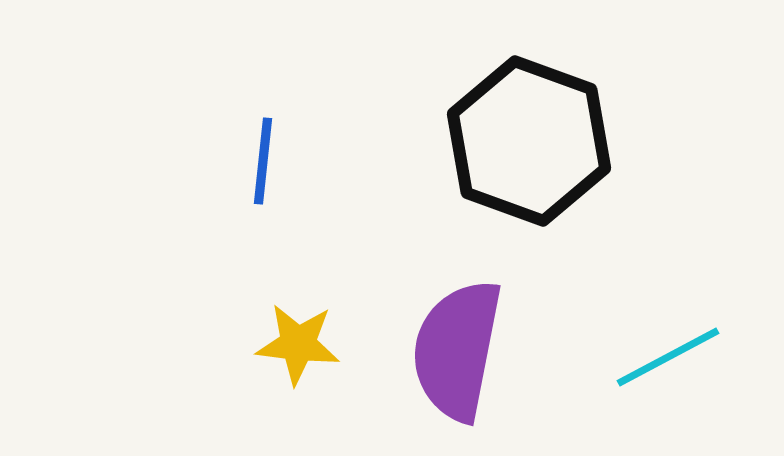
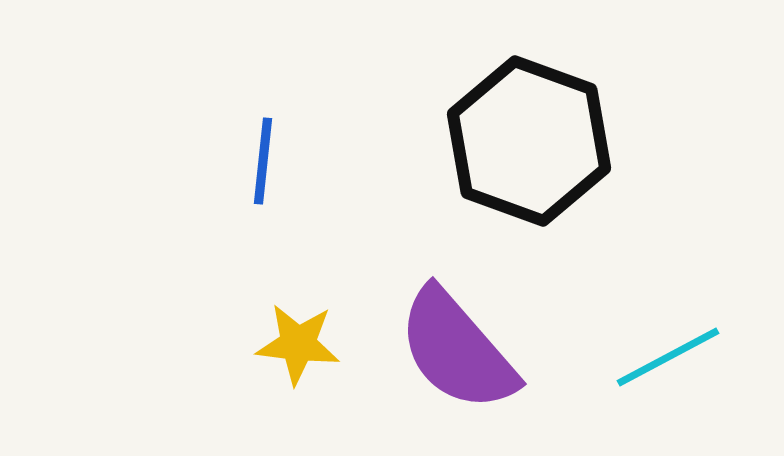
purple semicircle: rotated 52 degrees counterclockwise
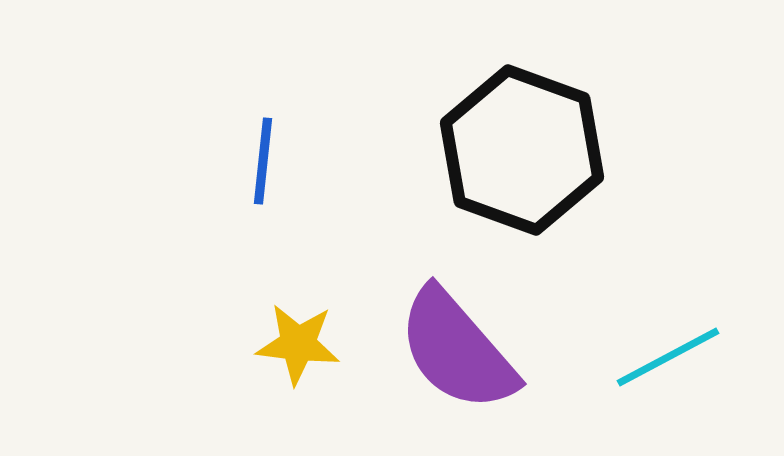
black hexagon: moved 7 px left, 9 px down
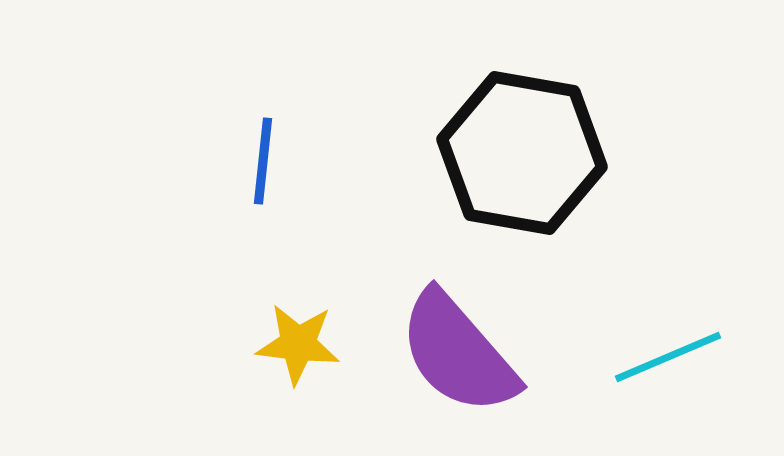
black hexagon: moved 3 px down; rotated 10 degrees counterclockwise
purple semicircle: moved 1 px right, 3 px down
cyan line: rotated 5 degrees clockwise
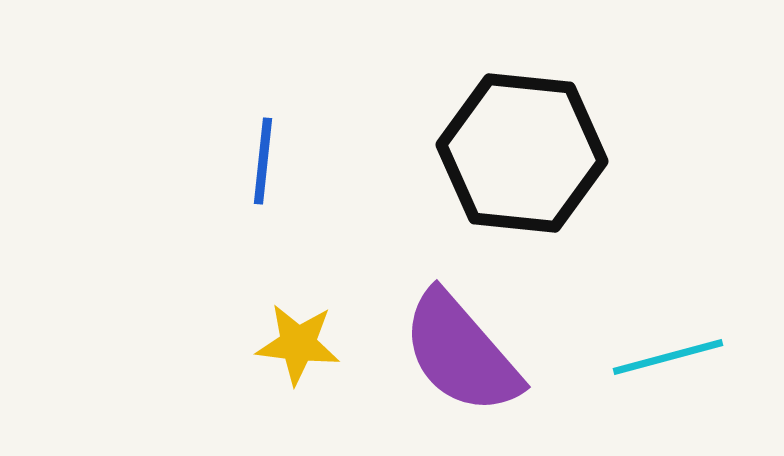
black hexagon: rotated 4 degrees counterclockwise
purple semicircle: moved 3 px right
cyan line: rotated 8 degrees clockwise
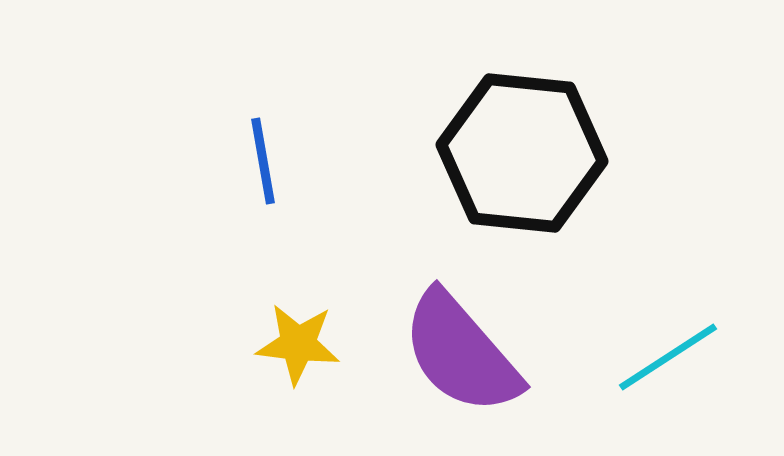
blue line: rotated 16 degrees counterclockwise
cyan line: rotated 18 degrees counterclockwise
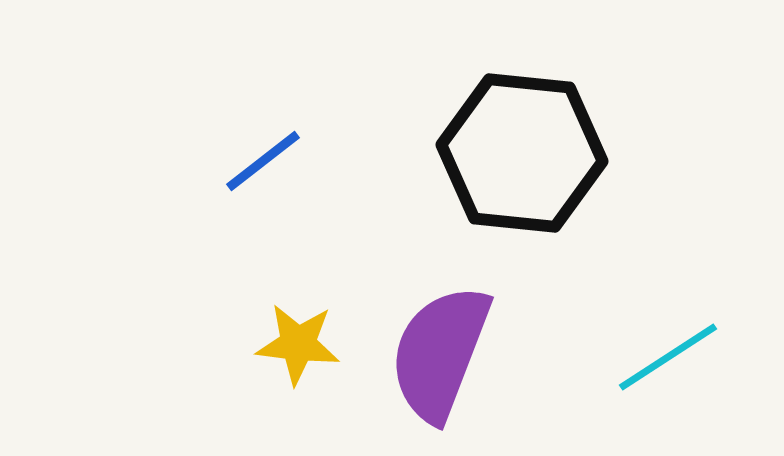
blue line: rotated 62 degrees clockwise
purple semicircle: moved 21 px left; rotated 62 degrees clockwise
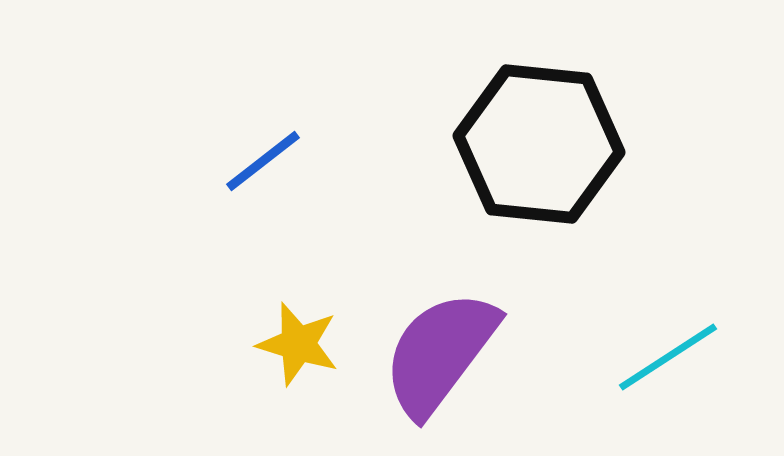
black hexagon: moved 17 px right, 9 px up
yellow star: rotated 10 degrees clockwise
purple semicircle: rotated 16 degrees clockwise
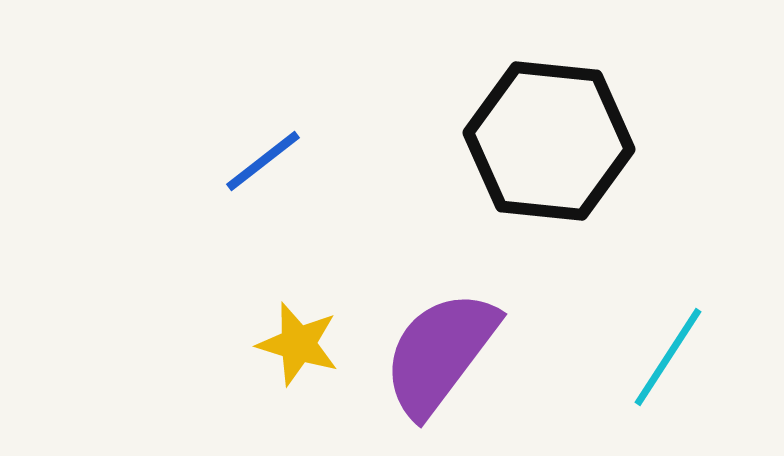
black hexagon: moved 10 px right, 3 px up
cyan line: rotated 24 degrees counterclockwise
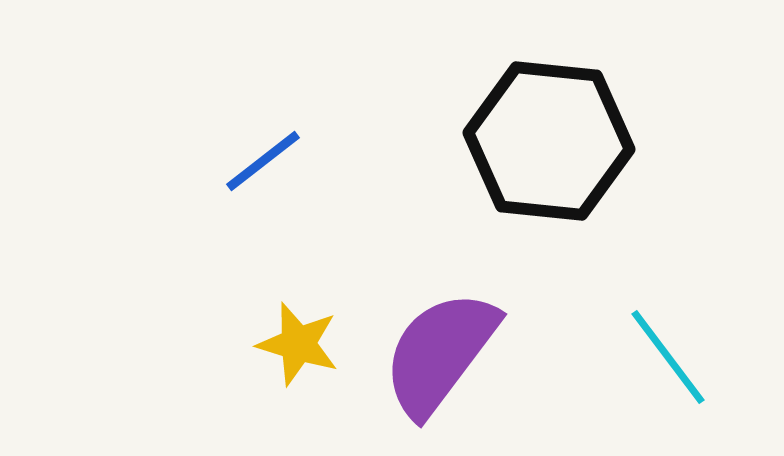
cyan line: rotated 70 degrees counterclockwise
